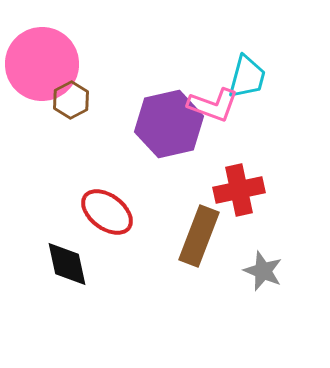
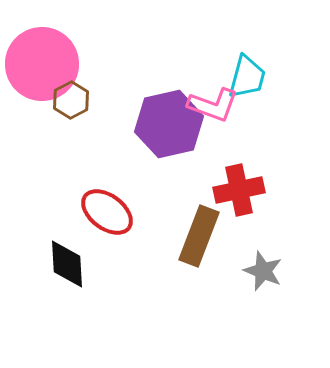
black diamond: rotated 9 degrees clockwise
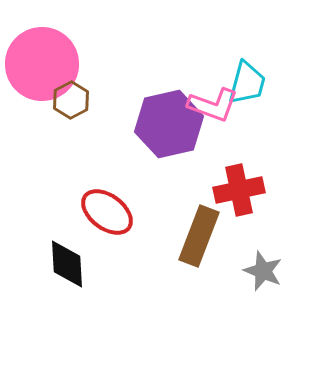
cyan trapezoid: moved 6 px down
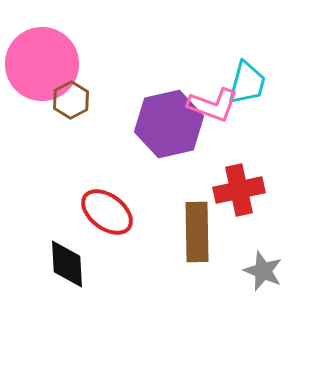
brown rectangle: moved 2 px left, 4 px up; rotated 22 degrees counterclockwise
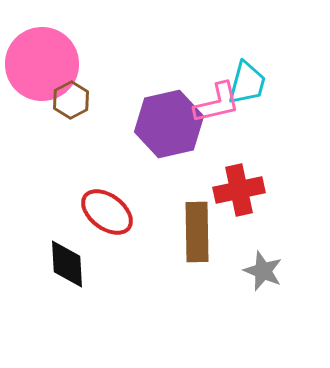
pink L-shape: moved 4 px right, 2 px up; rotated 33 degrees counterclockwise
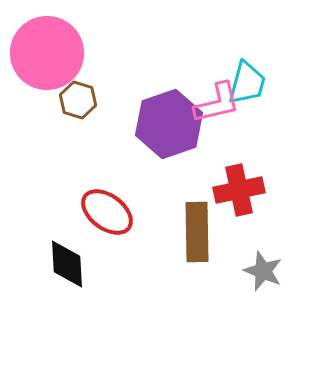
pink circle: moved 5 px right, 11 px up
brown hexagon: moved 7 px right; rotated 15 degrees counterclockwise
purple hexagon: rotated 6 degrees counterclockwise
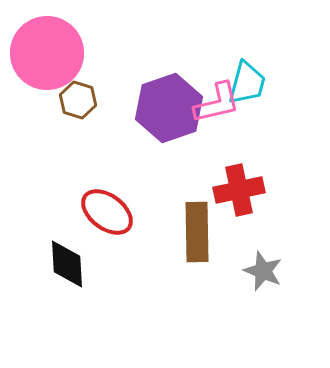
purple hexagon: moved 16 px up
